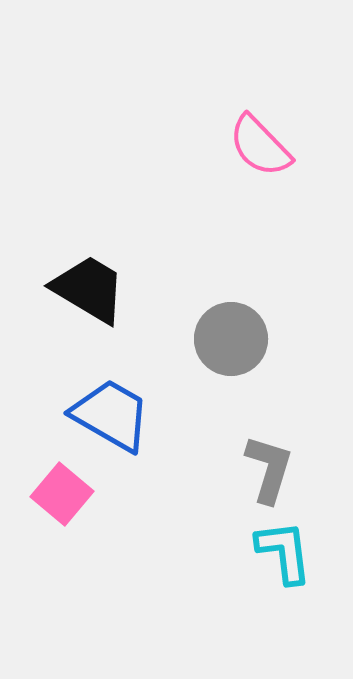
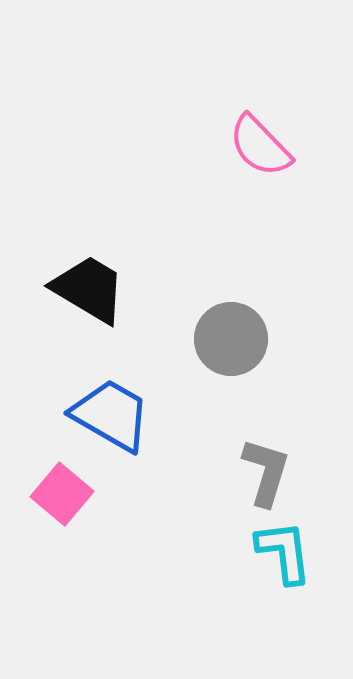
gray L-shape: moved 3 px left, 3 px down
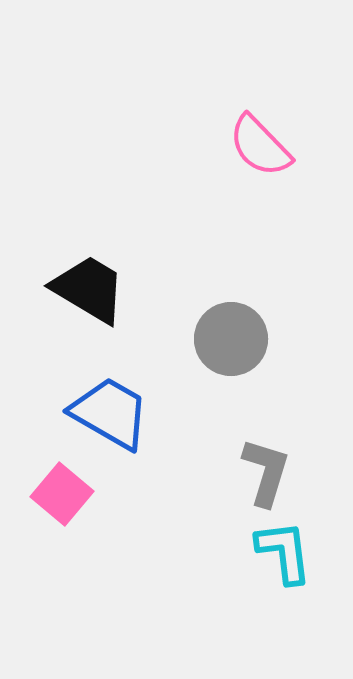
blue trapezoid: moved 1 px left, 2 px up
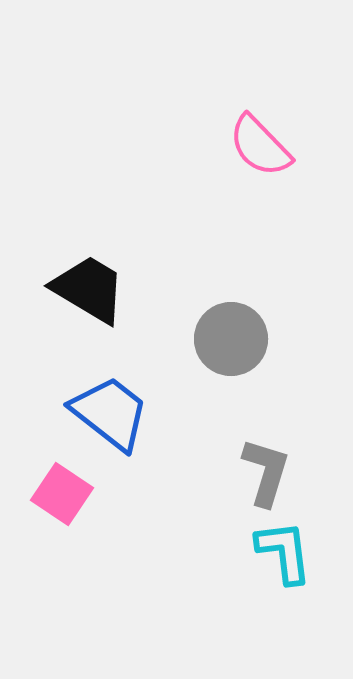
blue trapezoid: rotated 8 degrees clockwise
pink square: rotated 6 degrees counterclockwise
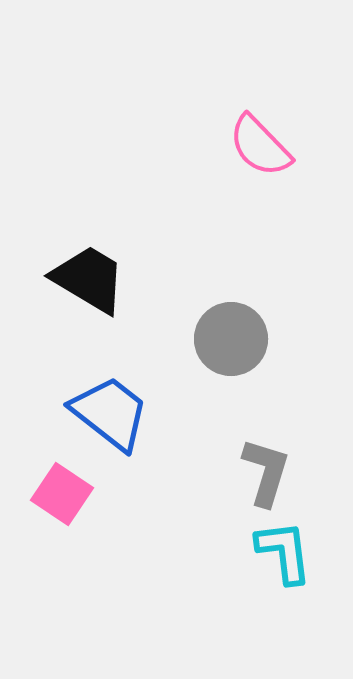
black trapezoid: moved 10 px up
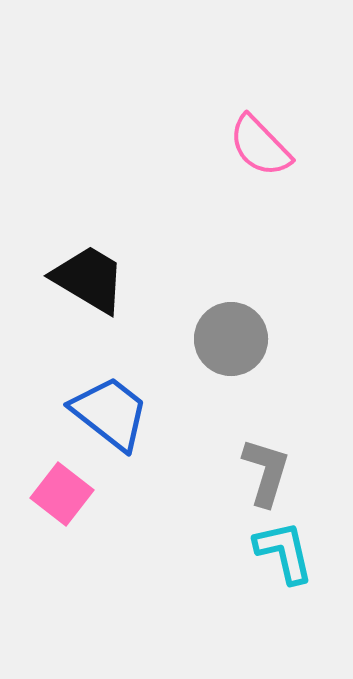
pink square: rotated 4 degrees clockwise
cyan L-shape: rotated 6 degrees counterclockwise
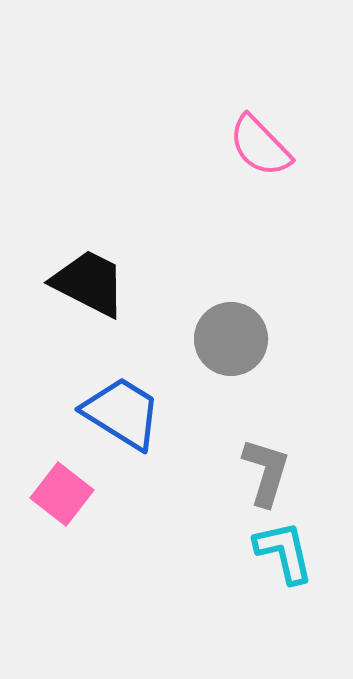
black trapezoid: moved 4 px down; rotated 4 degrees counterclockwise
blue trapezoid: moved 12 px right; rotated 6 degrees counterclockwise
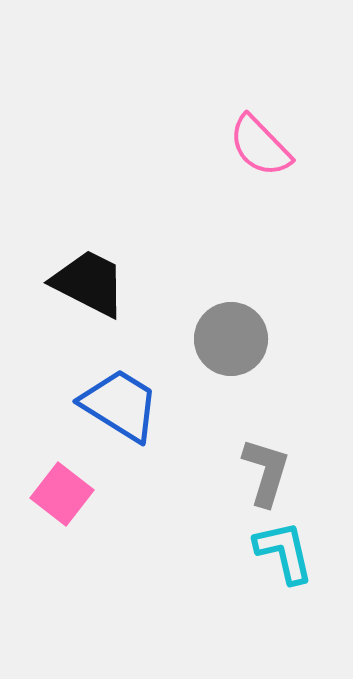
blue trapezoid: moved 2 px left, 8 px up
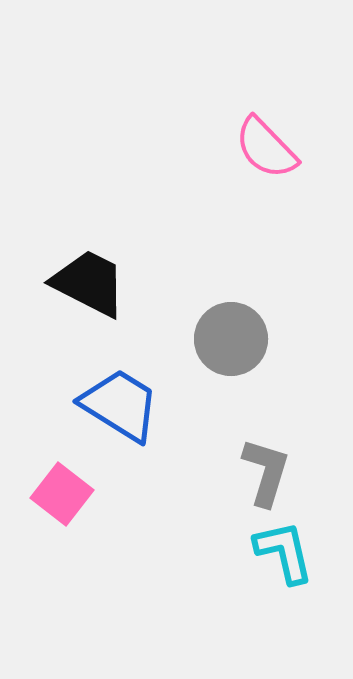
pink semicircle: moved 6 px right, 2 px down
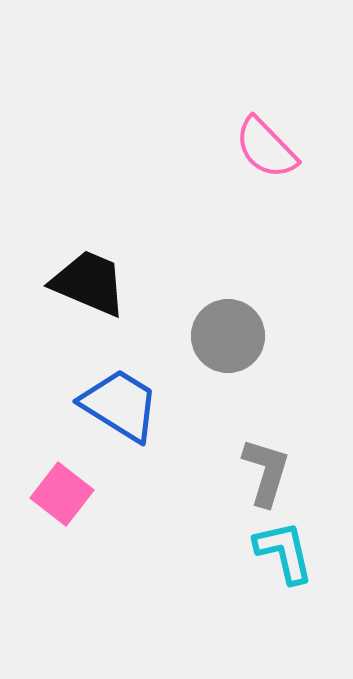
black trapezoid: rotated 4 degrees counterclockwise
gray circle: moved 3 px left, 3 px up
